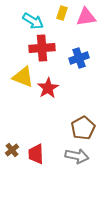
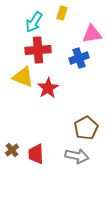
pink triangle: moved 6 px right, 17 px down
cyan arrow: moved 1 px right, 1 px down; rotated 90 degrees clockwise
red cross: moved 4 px left, 2 px down
brown pentagon: moved 3 px right
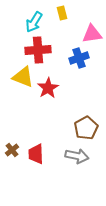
yellow rectangle: rotated 32 degrees counterclockwise
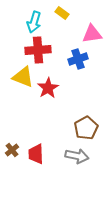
yellow rectangle: rotated 40 degrees counterclockwise
cyan arrow: rotated 15 degrees counterclockwise
blue cross: moved 1 px left, 1 px down
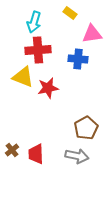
yellow rectangle: moved 8 px right
blue cross: rotated 24 degrees clockwise
red star: rotated 20 degrees clockwise
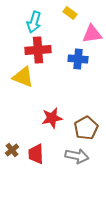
red star: moved 4 px right, 30 px down
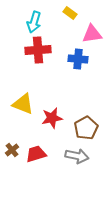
yellow triangle: moved 27 px down
red trapezoid: rotated 75 degrees clockwise
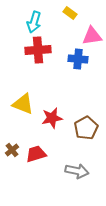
pink triangle: moved 2 px down
gray arrow: moved 15 px down
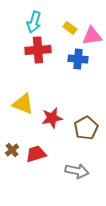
yellow rectangle: moved 15 px down
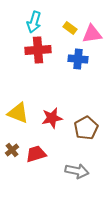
pink triangle: moved 2 px up
yellow triangle: moved 5 px left, 9 px down
